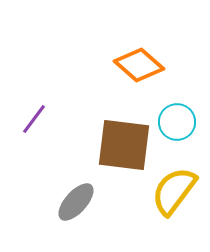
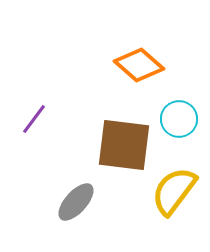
cyan circle: moved 2 px right, 3 px up
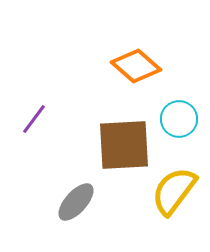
orange diamond: moved 3 px left, 1 px down
brown square: rotated 10 degrees counterclockwise
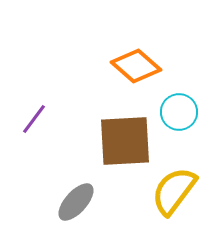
cyan circle: moved 7 px up
brown square: moved 1 px right, 4 px up
